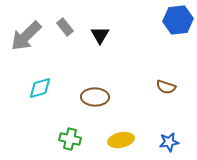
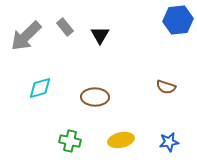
green cross: moved 2 px down
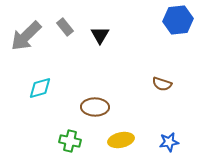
brown semicircle: moved 4 px left, 3 px up
brown ellipse: moved 10 px down
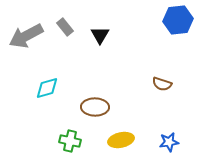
gray arrow: rotated 16 degrees clockwise
cyan diamond: moved 7 px right
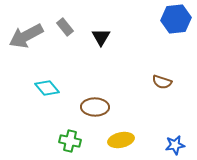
blue hexagon: moved 2 px left, 1 px up
black triangle: moved 1 px right, 2 px down
brown semicircle: moved 2 px up
cyan diamond: rotated 65 degrees clockwise
blue star: moved 6 px right, 3 px down
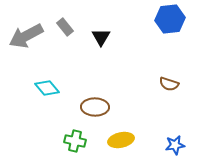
blue hexagon: moved 6 px left
brown semicircle: moved 7 px right, 2 px down
green cross: moved 5 px right
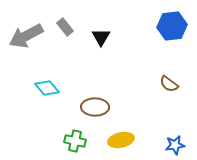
blue hexagon: moved 2 px right, 7 px down
brown semicircle: rotated 18 degrees clockwise
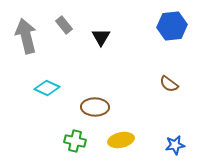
gray rectangle: moved 1 px left, 2 px up
gray arrow: rotated 104 degrees clockwise
cyan diamond: rotated 25 degrees counterclockwise
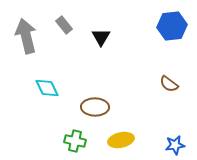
cyan diamond: rotated 40 degrees clockwise
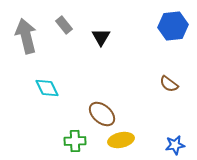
blue hexagon: moved 1 px right
brown ellipse: moved 7 px right, 7 px down; rotated 40 degrees clockwise
green cross: rotated 15 degrees counterclockwise
